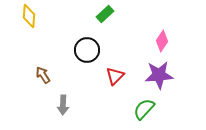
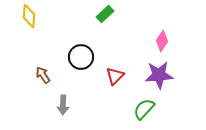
black circle: moved 6 px left, 7 px down
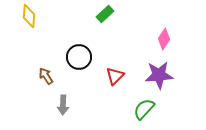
pink diamond: moved 2 px right, 2 px up
black circle: moved 2 px left
brown arrow: moved 3 px right, 1 px down
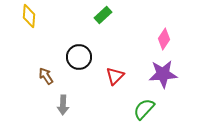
green rectangle: moved 2 px left, 1 px down
purple star: moved 4 px right, 1 px up
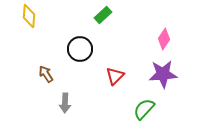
black circle: moved 1 px right, 8 px up
brown arrow: moved 2 px up
gray arrow: moved 2 px right, 2 px up
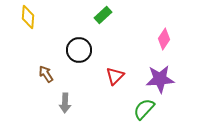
yellow diamond: moved 1 px left, 1 px down
black circle: moved 1 px left, 1 px down
purple star: moved 3 px left, 5 px down
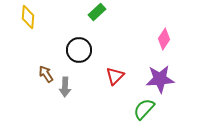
green rectangle: moved 6 px left, 3 px up
gray arrow: moved 16 px up
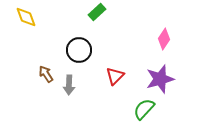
yellow diamond: moved 2 px left; rotated 25 degrees counterclockwise
purple star: rotated 12 degrees counterclockwise
gray arrow: moved 4 px right, 2 px up
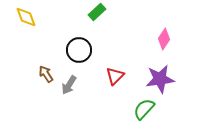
purple star: rotated 8 degrees clockwise
gray arrow: rotated 30 degrees clockwise
